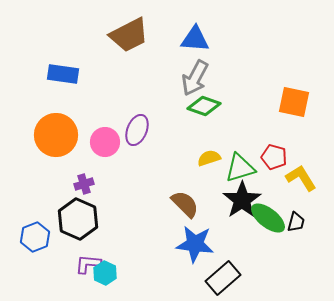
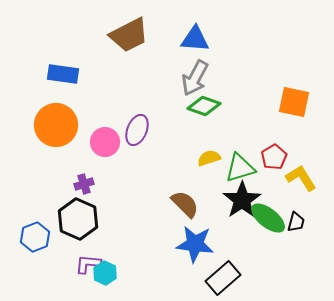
orange circle: moved 10 px up
red pentagon: rotated 25 degrees clockwise
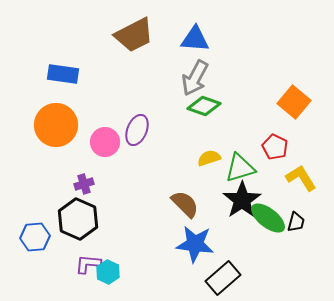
brown trapezoid: moved 5 px right
orange square: rotated 28 degrees clockwise
red pentagon: moved 1 px right, 10 px up; rotated 15 degrees counterclockwise
blue hexagon: rotated 16 degrees clockwise
cyan hexagon: moved 3 px right, 1 px up
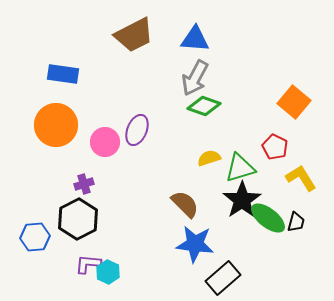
black hexagon: rotated 9 degrees clockwise
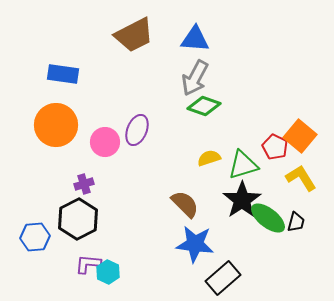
orange square: moved 6 px right, 34 px down
green triangle: moved 3 px right, 3 px up
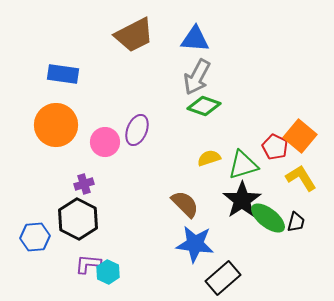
gray arrow: moved 2 px right, 1 px up
black hexagon: rotated 6 degrees counterclockwise
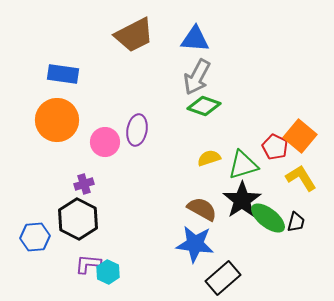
orange circle: moved 1 px right, 5 px up
purple ellipse: rotated 12 degrees counterclockwise
brown semicircle: moved 17 px right, 5 px down; rotated 16 degrees counterclockwise
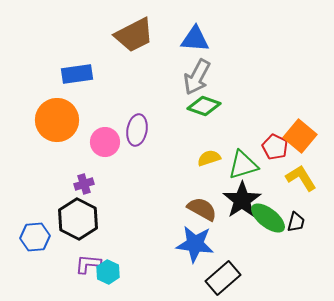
blue rectangle: moved 14 px right; rotated 16 degrees counterclockwise
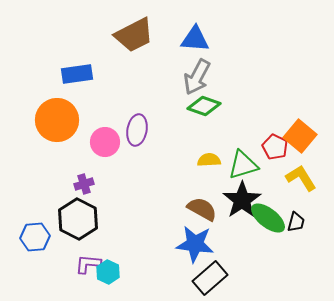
yellow semicircle: moved 2 px down; rotated 15 degrees clockwise
black rectangle: moved 13 px left
